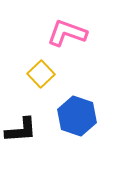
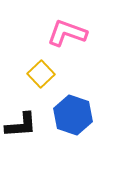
blue hexagon: moved 4 px left, 1 px up
black L-shape: moved 5 px up
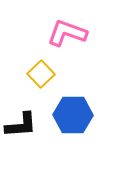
blue hexagon: rotated 18 degrees counterclockwise
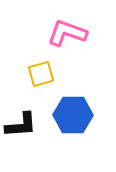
yellow square: rotated 28 degrees clockwise
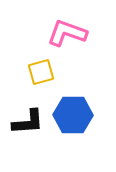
yellow square: moved 2 px up
black L-shape: moved 7 px right, 3 px up
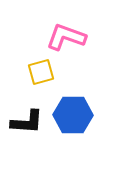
pink L-shape: moved 1 px left, 4 px down
black L-shape: moved 1 px left; rotated 8 degrees clockwise
